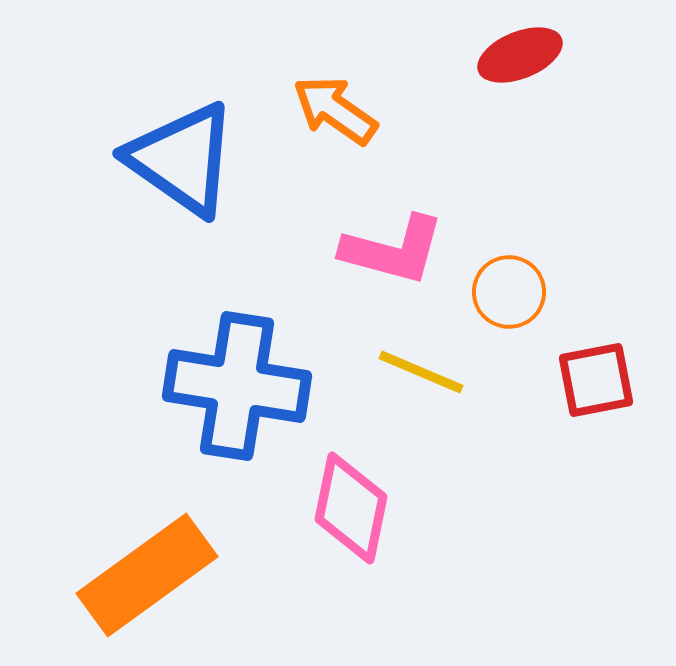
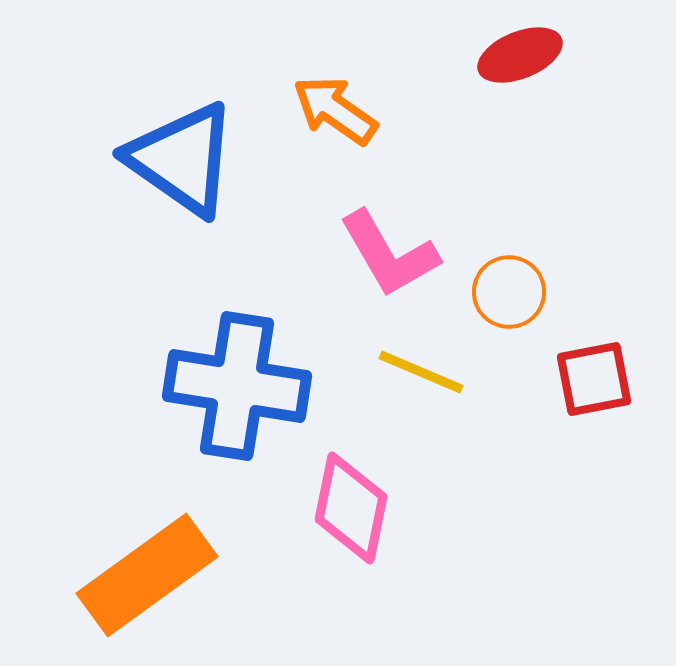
pink L-shape: moved 4 px left, 4 px down; rotated 45 degrees clockwise
red square: moved 2 px left, 1 px up
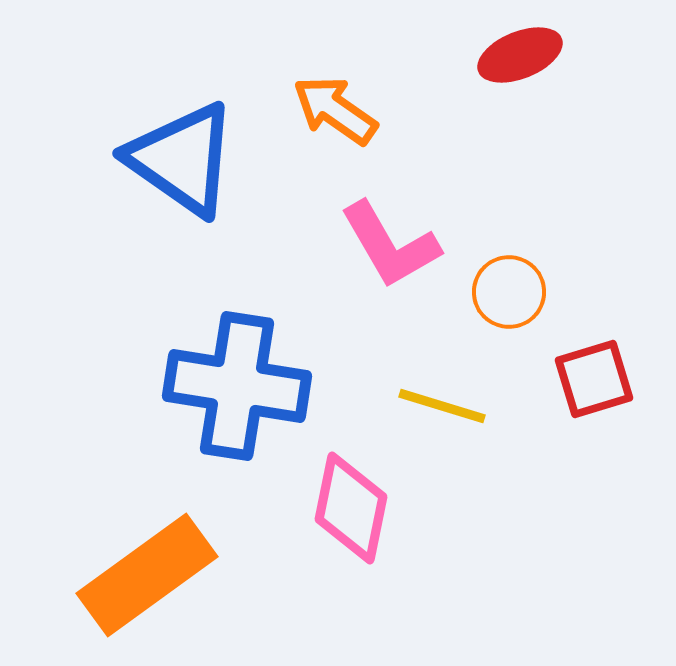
pink L-shape: moved 1 px right, 9 px up
yellow line: moved 21 px right, 34 px down; rotated 6 degrees counterclockwise
red square: rotated 6 degrees counterclockwise
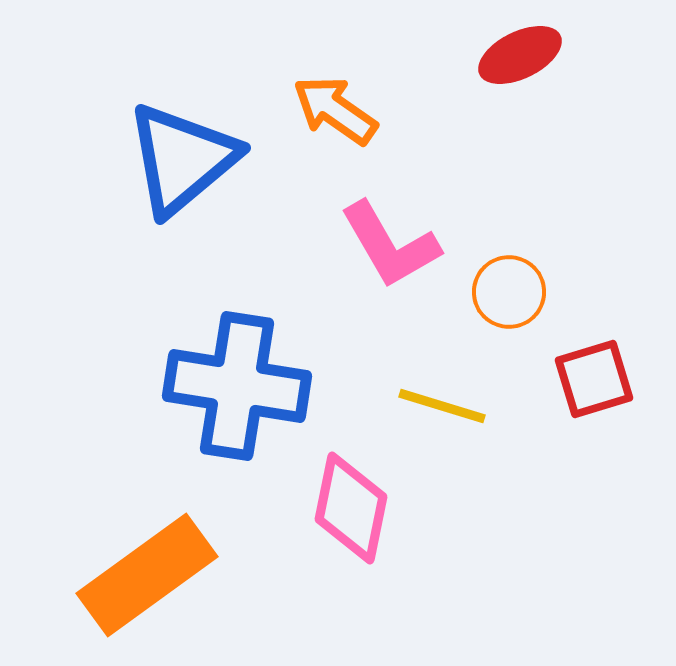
red ellipse: rotated 4 degrees counterclockwise
blue triangle: rotated 45 degrees clockwise
